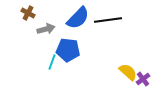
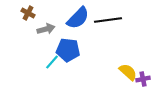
cyan line: rotated 21 degrees clockwise
purple cross: rotated 24 degrees clockwise
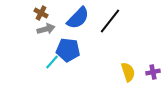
brown cross: moved 13 px right
black line: moved 2 px right, 1 px down; rotated 44 degrees counterclockwise
yellow semicircle: rotated 30 degrees clockwise
purple cross: moved 10 px right, 7 px up
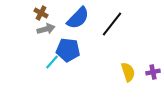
black line: moved 2 px right, 3 px down
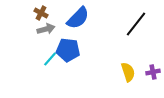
black line: moved 24 px right
cyan line: moved 2 px left, 3 px up
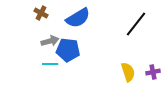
blue semicircle: rotated 15 degrees clockwise
gray arrow: moved 4 px right, 12 px down
cyan line: moved 5 px down; rotated 49 degrees clockwise
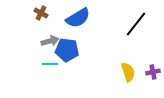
blue pentagon: moved 1 px left
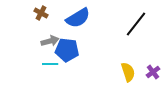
purple cross: rotated 24 degrees counterclockwise
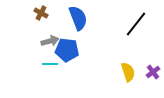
blue semicircle: rotated 80 degrees counterclockwise
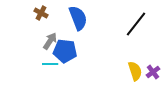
gray arrow: rotated 42 degrees counterclockwise
blue pentagon: moved 2 px left, 1 px down
yellow semicircle: moved 7 px right, 1 px up
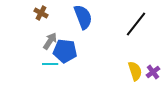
blue semicircle: moved 5 px right, 1 px up
